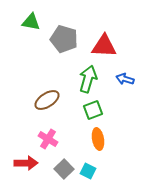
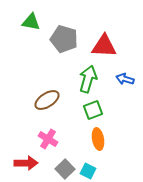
gray square: moved 1 px right
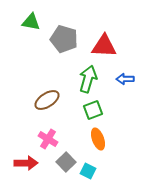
blue arrow: rotated 18 degrees counterclockwise
orange ellipse: rotated 10 degrees counterclockwise
gray square: moved 1 px right, 7 px up
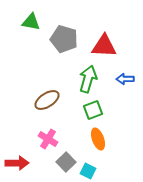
red arrow: moved 9 px left
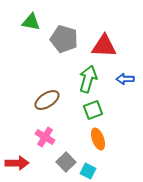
pink cross: moved 3 px left, 2 px up
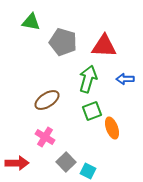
gray pentagon: moved 1 px left, 3 px down
green square: moved 1 px left, 1 px down
orange ellipse: moved 14 px right, 11 px up
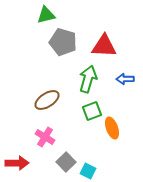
green triangle: moved 15 px right, 7 px up; rotated 24 degrees counterclockwise
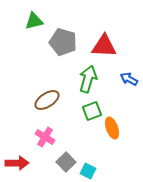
green triangle: moved 12 px left, 6 px down
blue arrow: moved 4 px right; rotated 30 degrees clockwise
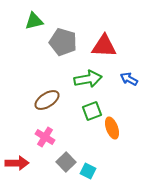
green arrow: rotated 64 degrees clockwise
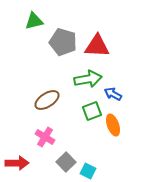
red triangle: moved 7 px left
blue arrow: moved 16 px left, 15 px down
orange ellipse: moved 1 px right, 3 px up
